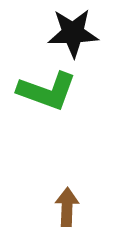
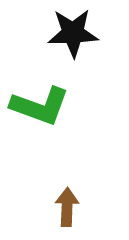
green L-shape: moved 7 px left, 15 px down
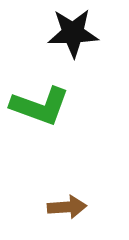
brown arrow: rotated 84 degrees clockwise
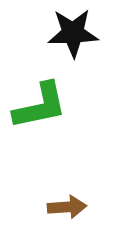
green L-shape: rotated 32 degrees counterclockwise
